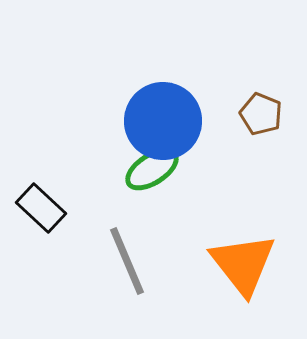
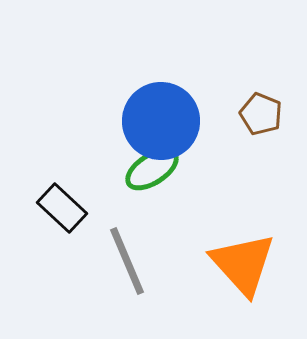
blue circle: moved 2 px left
black rectangle: moved 21 px right
orange triangle: rotated 4 degrees counterclockwise
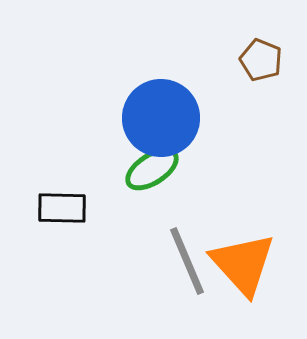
brown pentagon: moved 54 px up
blue circle: moved 3 px up
black rectangle: rotated 42 degrees counterclockwise
gray line: moved 60 px right
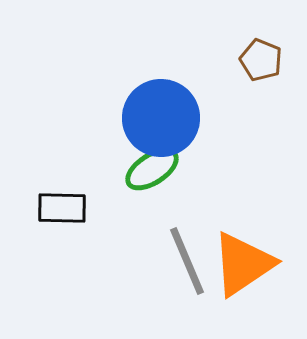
orange triangle: rotated 38 degrees clockwise
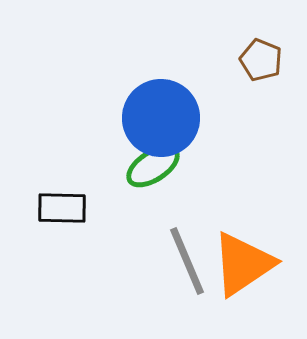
green ellipse: moved 1 px right, 3 px up
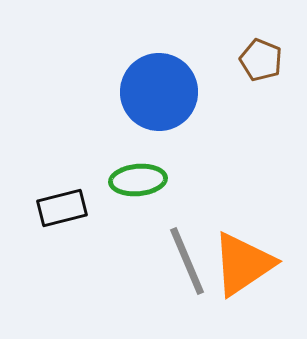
blue circle: moved 2 px left, 26 px up
green ellipse: moved 15 px left, 14 px down; rotated 28 degrees clockwise
black rectangle: rotated 15 degrees counterclockwise
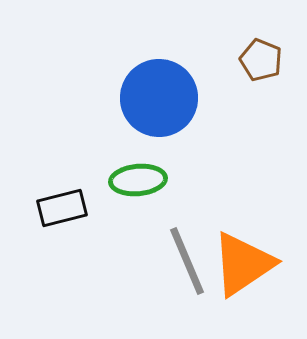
blue circle: moved 6 px down
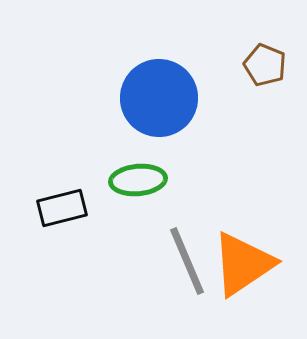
brown pentagon: moved 4 px right, 5 px down
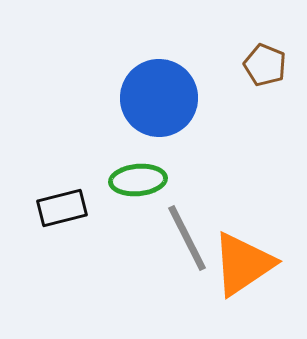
gray line: moved 23 px up; rotated 4 degrees counterclockwise
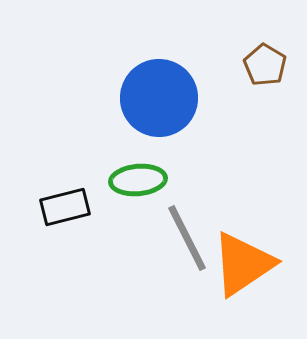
brown pentagon: rotated 9 degrees clockwise
black rectangle: moved 3 px right, 1 px up
